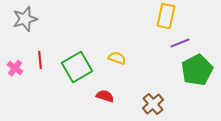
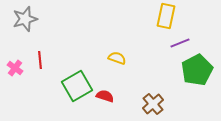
green square: moved 19 px down
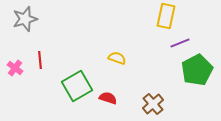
red semicircle: moved 3 px right, 2 px down
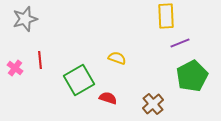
yellow rectangle: rotated 15 degrees counterclockwise
green pentagon: moved 5 px left, 6 px down
green square: moved 2 px right, 6 px up
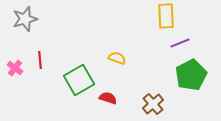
green pentagon: moved 1 px left, 1 px up
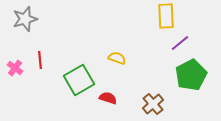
purple line: rotated 18 degrees counterclockwise
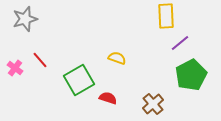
red line: rotated 36 degrees counterclockwise
